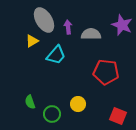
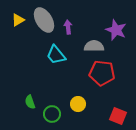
purple star: moved 6 px left, 5 px down
gray semicircle: moved 3 px right, 12 px down
yellow triangle: moved 14 px left, 21 px up
cyan trapezoid: rotated 100 degrees clockwise
red pentagon: moved 4 px left, 1 px down
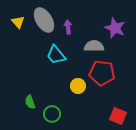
yellow triangle: moved 2 px down; rotated 40 degrees counterclockwise
purple star: moved 1 px left, 2 px up
yellow circle: moved 18 px up
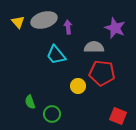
gray ellipse: rotated 75 degrees counterclockwise
gray semicircle: moved 1 px down
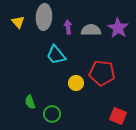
gray ellipse: moved 3 px up; rotated 70 degrees counterclockwise
purple star: moved 3 px right; rotated 10 degrees clockwise
gray semicircle: moved 3 px left, 17 px up
yellow circle: moved 2 px left, 3 px up
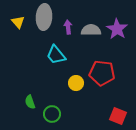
purple star: moved 1 px left, 1 px down
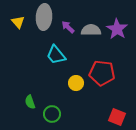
purple arrow: rotated 40 degrees counterclockwise
red square: moved 1 px left, 1 px down
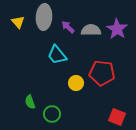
cyan trapezoid: moved 1 px right
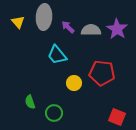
yellow circle: moved 2 px left
green circle: moved 2 px right, 1 px up
